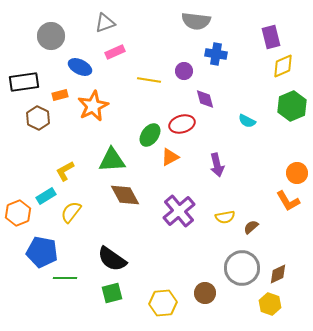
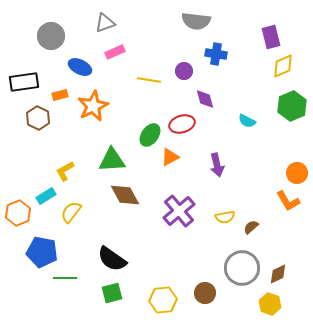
yellow hexagon at (163, 303): moved 3 px up
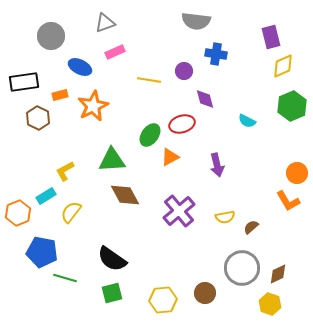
green line at (65, 278): rotated 15 degrees clockwise
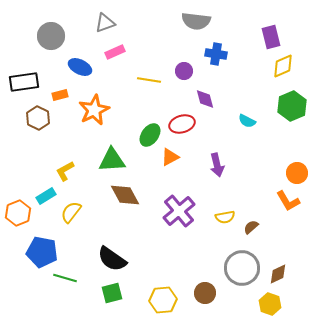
orange star at (93, 106): moved 1 px right, 4 px down
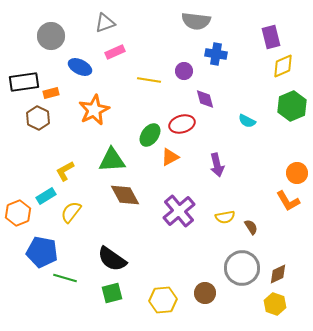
orange rectangle at (60, 95): moved 9 px left, 2 px up
brown semicircle at (251, 227): rotated 98 degrees clockwise
yellow hexagon at (270, 304): moved 5 px right
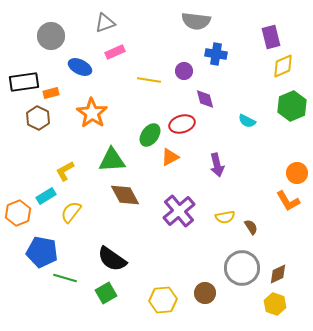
orange star at (94, 110): moved 2 px left, 3 px down; rotated 12 degrees counterclockwise
green square at (112, 293): moved 6 px left; rotated 15 degrees counterclockwise
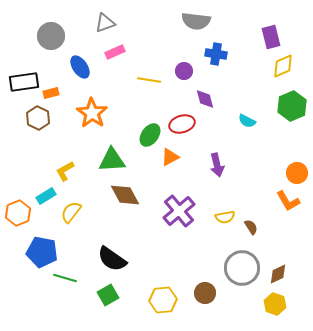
blue ellipse at (80, 67): rotated 30 degrees clockwise
green square at (106, 293): moved 2 px right, 2 px down
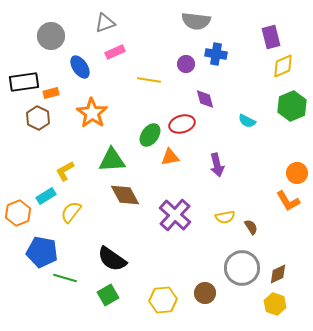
purple circle at (184, 71): moved 2 px right, 7 px up
orange triangle at (170, 157): rotated 18 degrees clockwise
purple cross at (179, 211): moved 4 px left, 4 px down; rotated 8 degrees counterclockwise
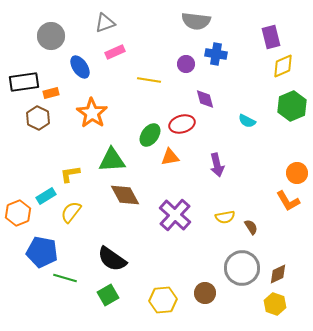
yellow L-shape at (65, 171): moved 5 px right, 3 px down; rotated 20 degrees clockwise
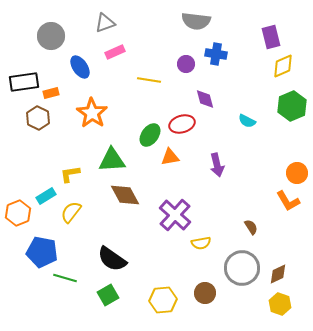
yellow semicircle at (225, 217): moved 24 px left, 26 px down
yellow hexagon at (275, 304): moved 5 px right
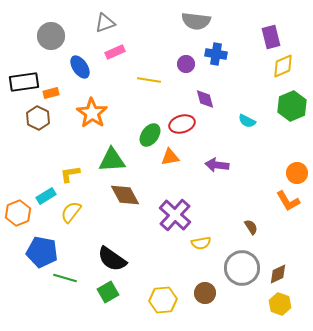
purple arrow at (217, 165): rotated 110 degrees clockwise
green square at (108, 295): moved 3 px up
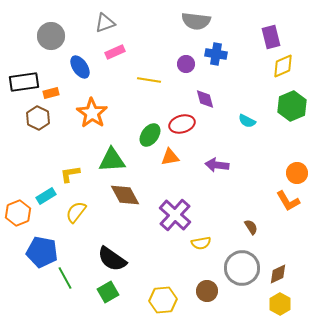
yellow semicircle at (71, 212): moved 5 px right
green line at (65, 278): rotated 45 degrees clockwise
brown circle at (205, 293): moved 2 px right, 2 px up
yellow hexagon at (280, 304): rotated 10 degrees clockwise
